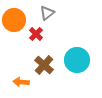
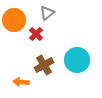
brown cross: rotated 18 degrees clockwise
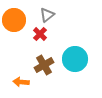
gray triangle: moved 2 px down
red cross: moved 4 px right
cyan circle: moved 2 px left, 1 px up
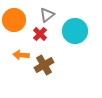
cyan circle: moved 28 px up
orange arrow: moved 27 px up
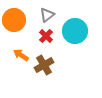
red cross: moved 6 px right, 2 px down
orange arrow: rotated 28 degrees clockwise
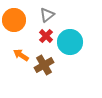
cyan circle: moved 5 px left, 11 px down
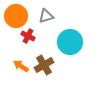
gray triangle: moved 1 px left, 1 px down; rotated 21 degrees clockwise
orange circle: moved 2 px right, 4 px up
red cross: moved 18 px left; rotated 16 degrees counterclockwise
orange arrow: moved 11 px down
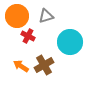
orange circle: moved 1 px right
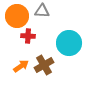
gray triangle: moved 4 px left, 5 px up; rotated 21 degrees clockwise
red cross: rotated 24 degrees counterclockwise
cyan circle: moved 1 px left, 1 px down
orange arrow: rotated 112 degrees clockwise
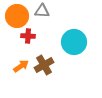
cyan circle: moved 5 px right, 1 px up
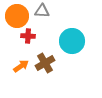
cyan circle: moved 2 px left, 1 px up
brown cross: moved 1 px right, 2 px up
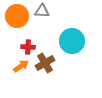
red cross: moved 11 px down
